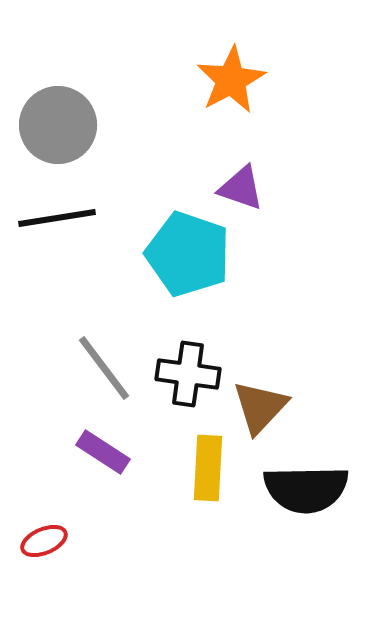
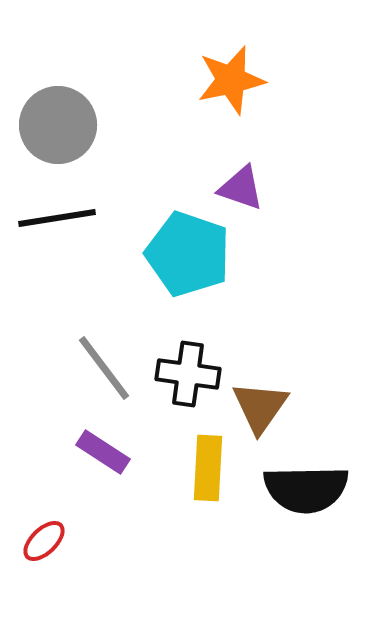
orange star: rotated 16 degrees clockwise
brown triangle: rotated 8 degrees counterclockwise
red ellipse: rotated 21 degrees counterclockwise
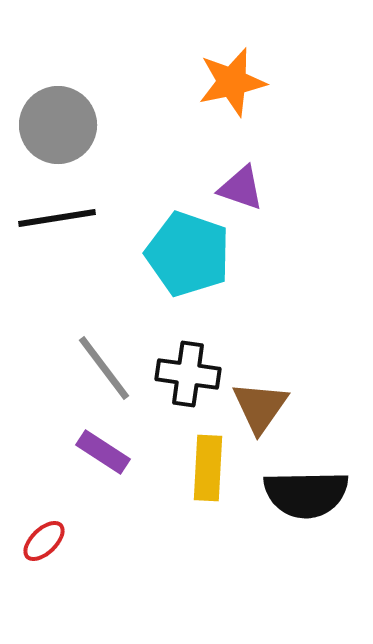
orange star: moved 1 px right, 2 px down
black semicircle: moved 5 px down
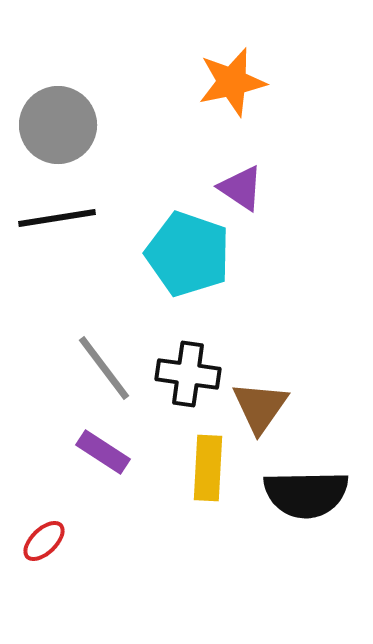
purple triangle: rotated 15 degrees clockwise
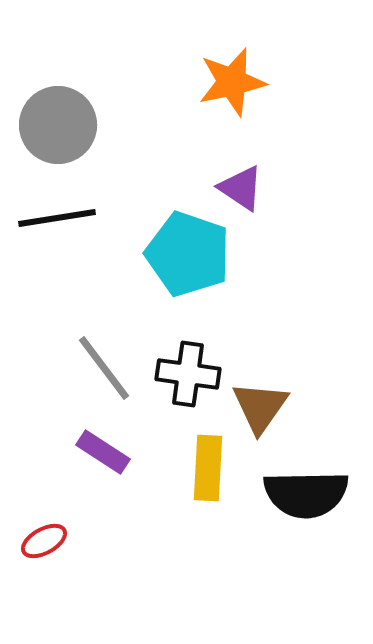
red ellipse: rotated 15 degrees clockwise
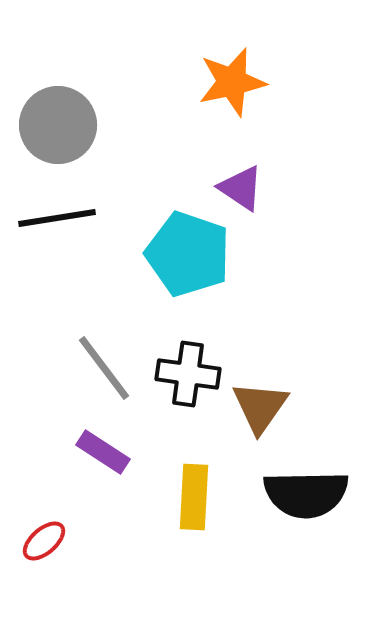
yellow rectangle: moved 14 px left, 29 px down
red ellipse: rotated 12 degrees counterclockwise
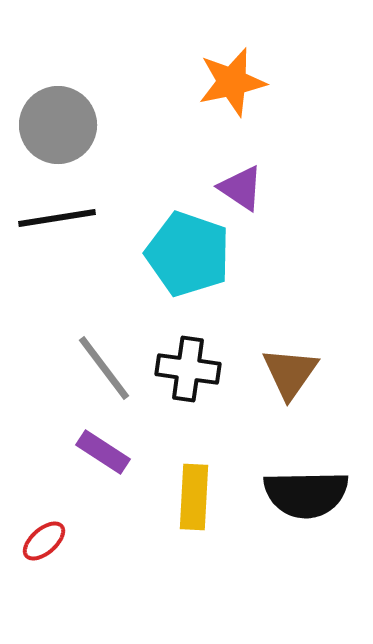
black cross: moved 5 px up
brown triangle: moved 30 px right, 34 px up
